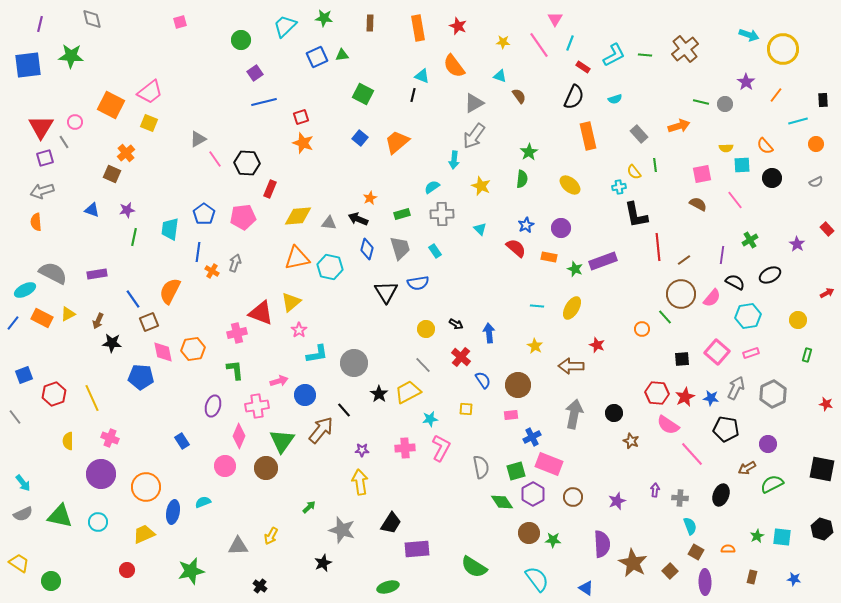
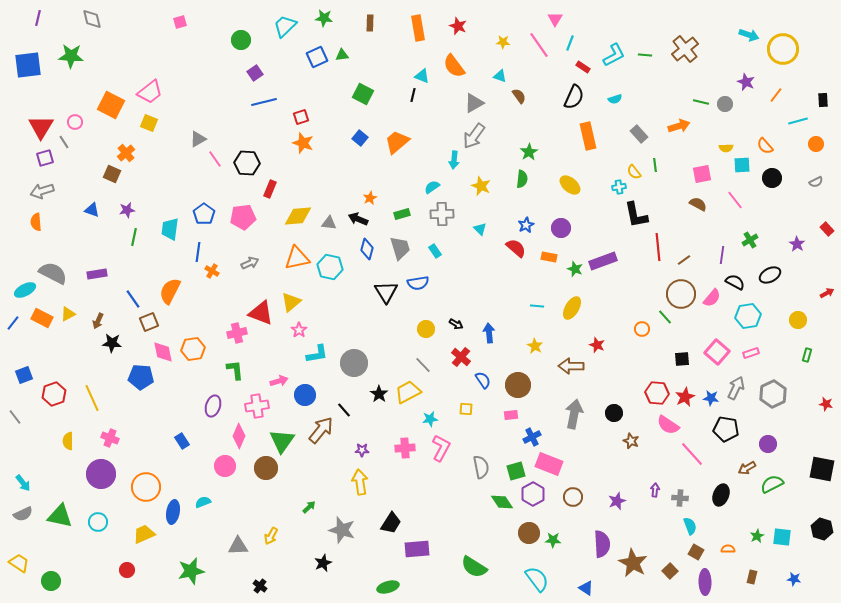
purple line at (40, 24): moved 2 px left, 6 px up
purple star at (746, 82): rotated 12 degrees counterclockwise
gray arrow at (235, 263): moved 15 px right; rotated 48 degrees clockwise
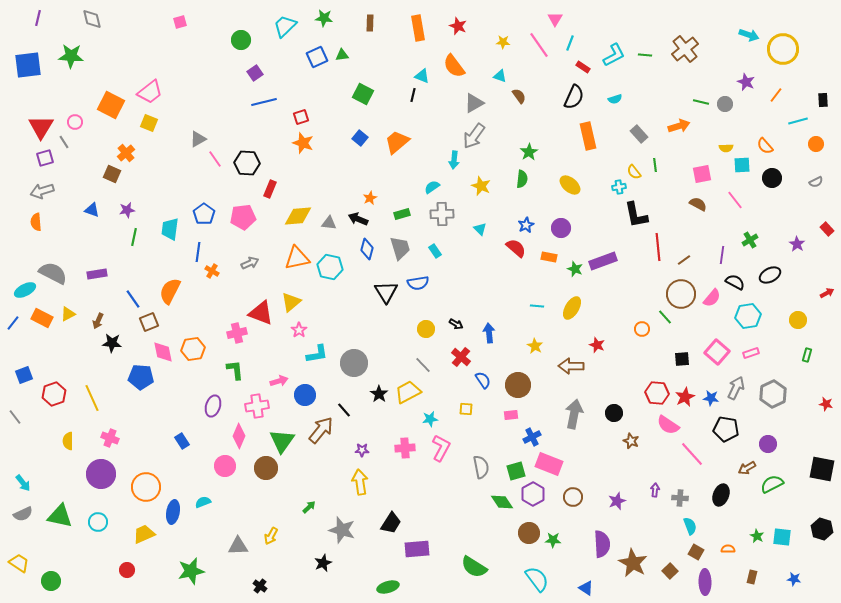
green star at (757, 536): rotated 16 degrees counterclockwise
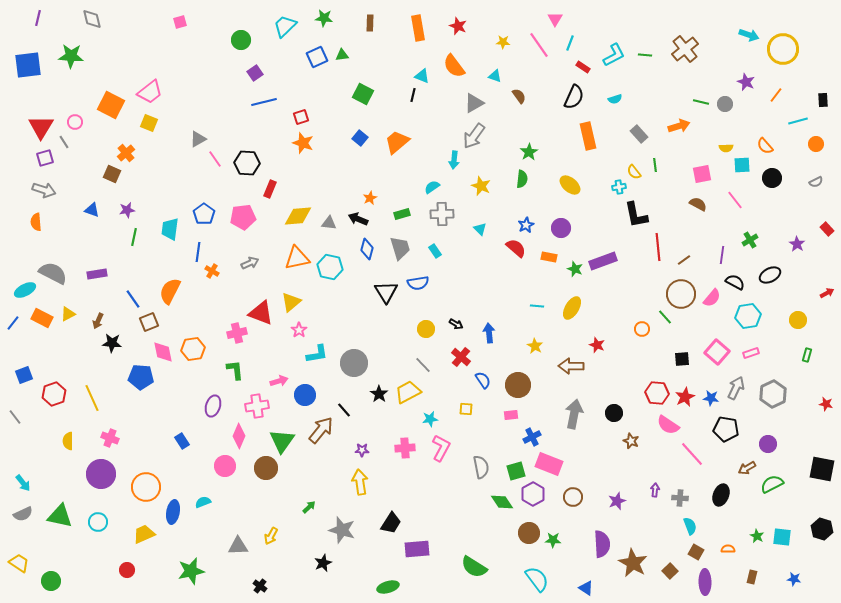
cyan triangle at (500, 76): moved 5 px left
gray arrow at (42, 191): moved 2 px right, 1 px up; rotated 145 degrees counterclockwise
